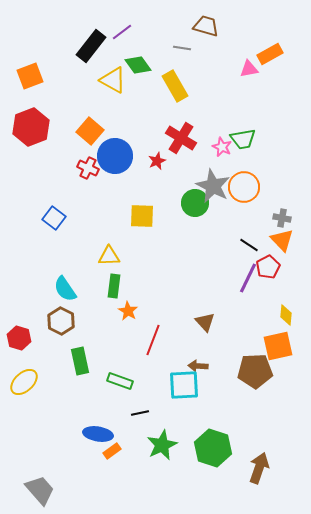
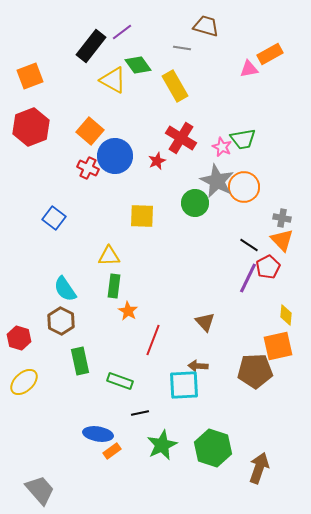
gray star at (213, 186): moved 4 px right, 5 px up
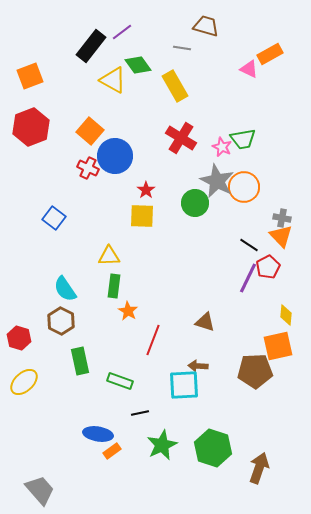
pink triangle at (249, 69): rotated 36 degrees clockwise
red star at (157, 161): moved 11 px left, 29 px down; rotated 12 degrees counterclockwise
orange triangle at (282, 240): moved 1 px left, 4 px up
brown triangle at (205, 322): rotated 30 degrees counterclockwise
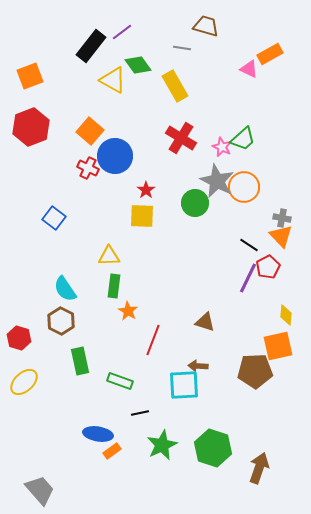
green trapezoid at (243, 139): rotated 32 degrees counterclockwise
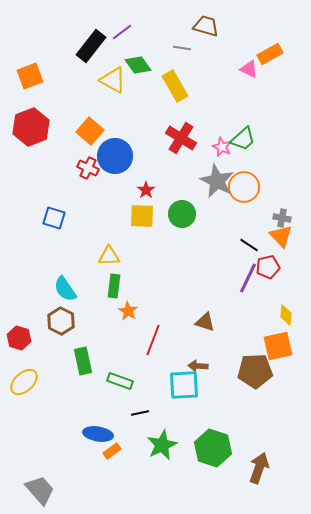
green circle at (195, 203): moved 13 px left, 11 px down
blue square at (54, 218): rotated 20 degrees counterclockwise
red pentagon at (268, 267): rotated 15 degrees clockwise
green rectangle at (80, 361): moved 3 px right
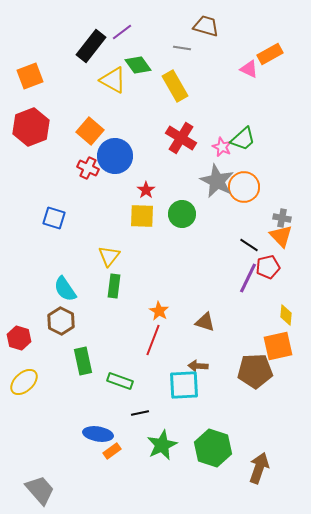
yellow triangle at (109, 256): rotated 50 degrees counterclockwise
orange star at (128, 311): moved 31 px right
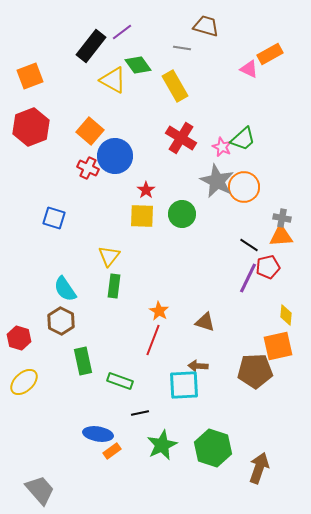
orange triangle at (281, 236): rotated 50 degrees counterclockwise
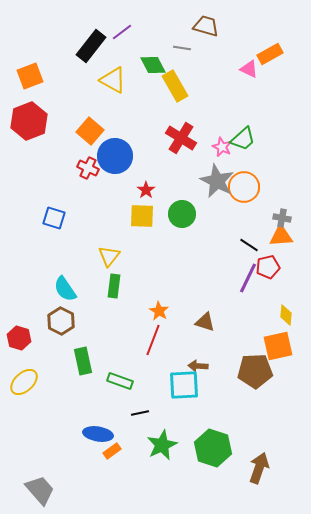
green diamond at (138, 65): moved 15 px right; rotated 8 degrees clockwise
red hexagon at (31, 127): moved 2 px left, 6 px up
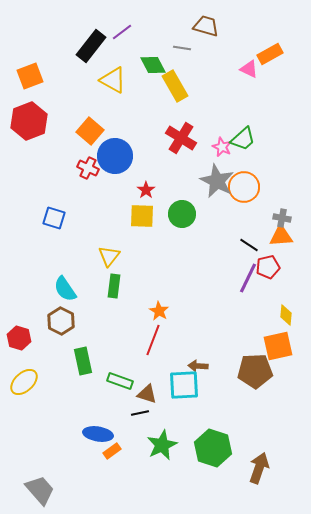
brown triangle at (205, 322): moved 58 px left, 72 px down
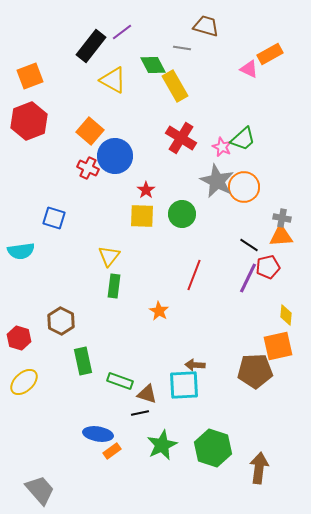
cyan semicircle at (65, 289): moved 44 px left, 38 px up; rotated 64 degrees counterclockwise
red line at (153, 340): moved 41 px right, 65 px up
brown arrow at (198, 366): moved 3 px left, 1 px up
brown arrow at (259, 468): rotated 12 degrees counterclockwise
